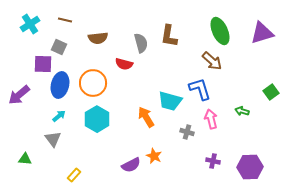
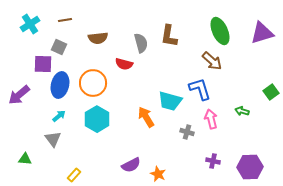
brown line: rotated 24 degrees counterclockwise
orange star: moved 4 px right, 18 px down
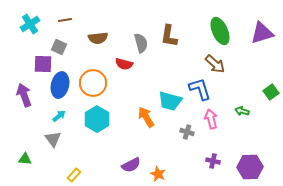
brown arrow: moved 3 px right, 3 px down
purple arrow: moved 5 px right; rotated 110 degrees clockwise
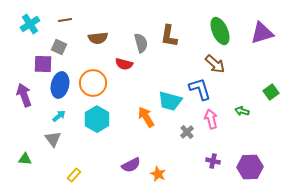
gray cross: rotated 32 degrees clockwise
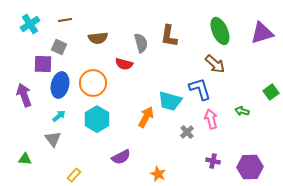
orange arrow: rotated 60 degrees clockwise
purple semicircle: moved 10 px left, 8 px up
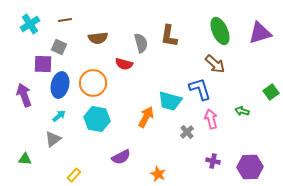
purple triangle: moved 2 px left
cyan hexagon: rotated 20 degrees counterclockwise
gray triangle: rotated 30 degrees clockwise
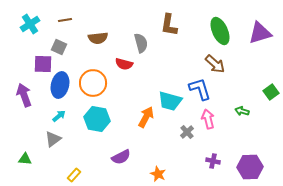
brown L-shape: moved 11 px up
pink arrow: moved 3 px left
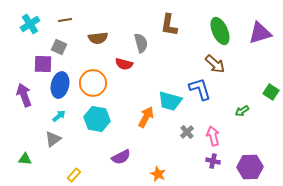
green square: rotated 21 degrees counterclockwise
green arrow: rotated 48 degrees counterclockwise
pink arrow: moved 5 px right, 17 px down
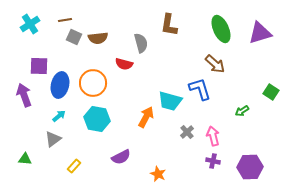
green ellipse: moved 1 px right, 2 px up
gray square: moved 15 px right, 10 px up
purple square: moved 4 px left, 2 px down
yellow rectangle: moved 9 px up
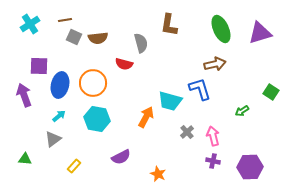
brown arrow: rotated 55 degrees counterclockwise
